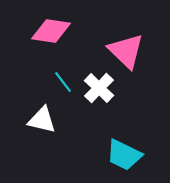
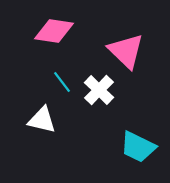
pink diamond: moved 3 px right
cyan line: moved 1 px left
white cross: moved 2 px down
cyan trapezoid: moved 14 px right, 8 px up
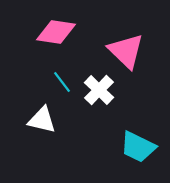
pink diamond: moved 2 px right, 1 px down
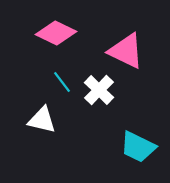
pink diamond: moved 1 px down; rotated 18 degrees clockwise
pink triangle: rotated 18 degrees counterclockwise
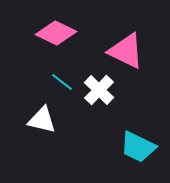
cyan line: rotated 15 degrees counterclockwise
